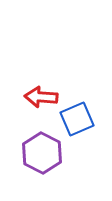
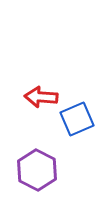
purple hexagon: moved 5 px left, 17 px down
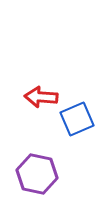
purple hexagon: moved 4 px down; rotated 15 degrees counterclockwise
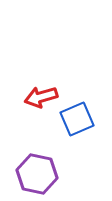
red arrow: rotated 20 degrees counterclockwise
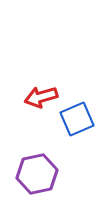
purple hexagon: rotated 24 degrees counterclockwise
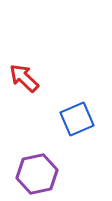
red arrow: moved 17 px left, 19 px up; rotated 60 degrees clockwise
